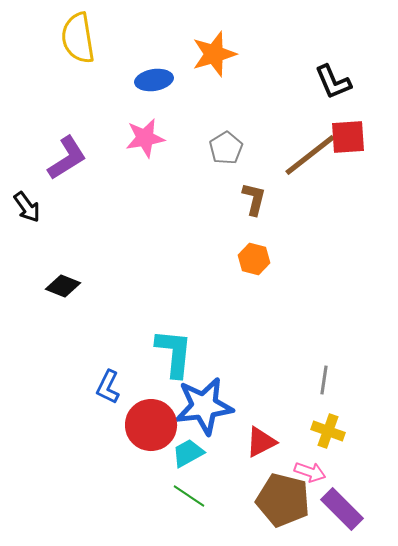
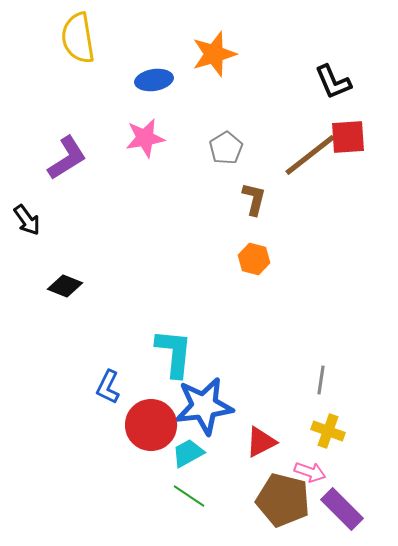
black arrow: moved 13 px down
black diamond: moved 2 px right
gray line: moved 3 px left
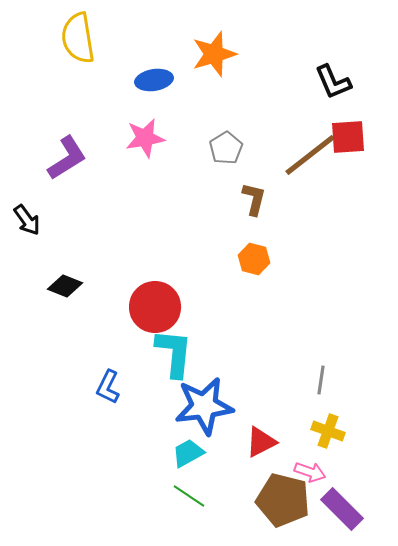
red circle: moved 4 px right, 118 px up
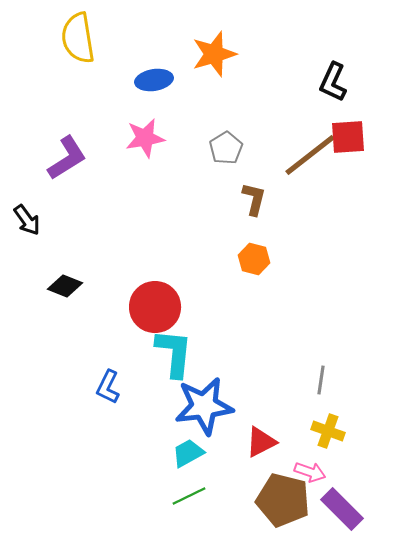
black L-shape: rotated 48 degrees clockwise
green line: rotated 60 degrees counterclockwise
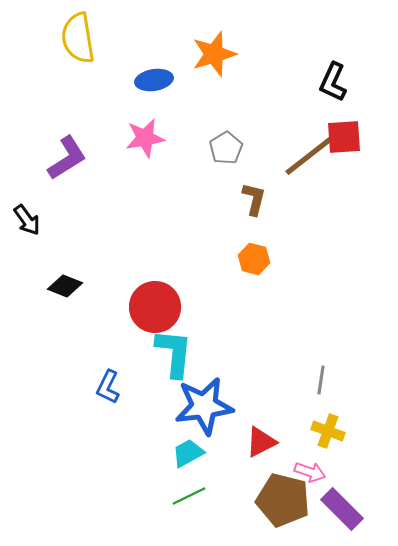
red square: moved 4 px left
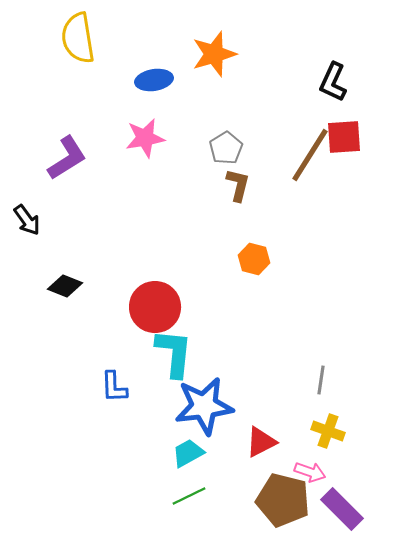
brown line: rotated 20 degrees counterclockwise
brown L-shape: moved 16 px left, 14 px up
blue L-shape: moved 6 px right; rotated 28 degrees counterclockwise
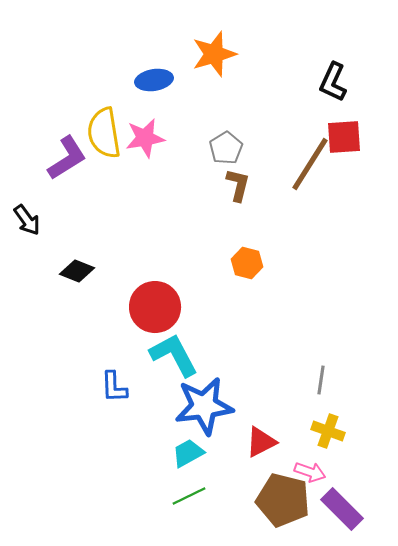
yellow semicircle: moved 26 px right, 95 px down
brown line: moved 9 px down
orange hexagon: moved 7 px left, 4 px down
black diamond: moved 12 px right, 15 px up
cyan L-shape: moved 2 px down; rotated 34 degrees counterclockwise
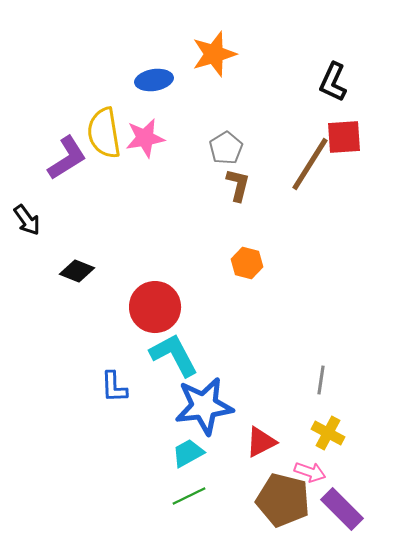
yellow cross: moved 2 px down; rotated 8 degrees clockwise
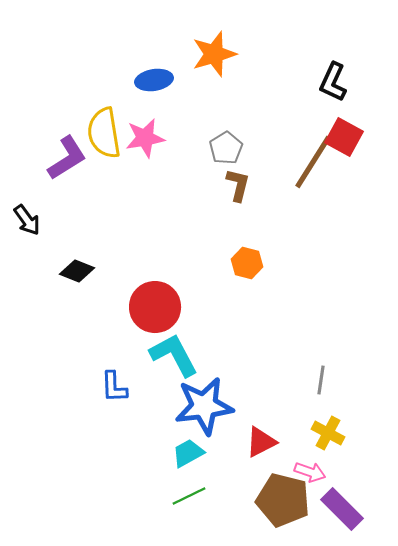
red square: rotated 33 degrees clockwise
brown line: moved 3 px right, 2 px up
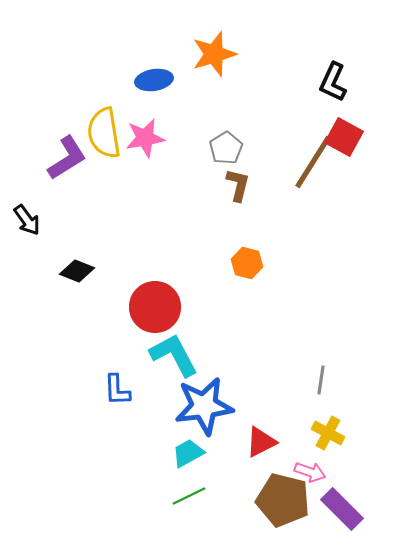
blue L-shape: moved 3 px right, 3 px down
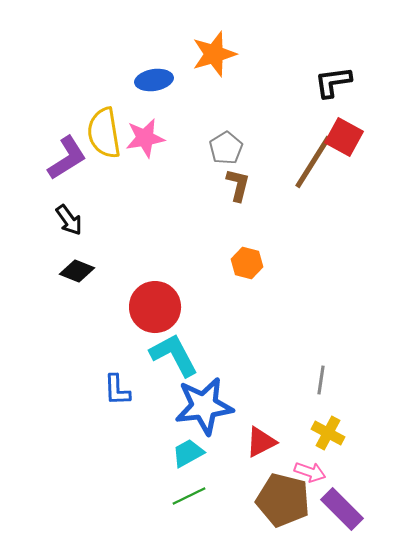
black L-shape: rotated 57 degrees clockwise
black arrow: moved 42 px right
